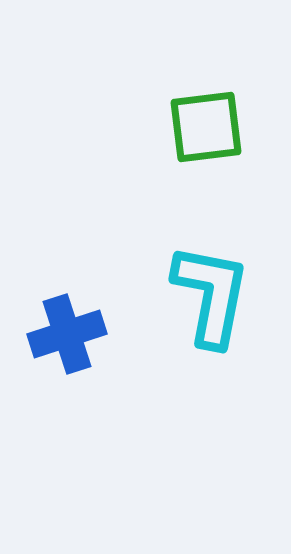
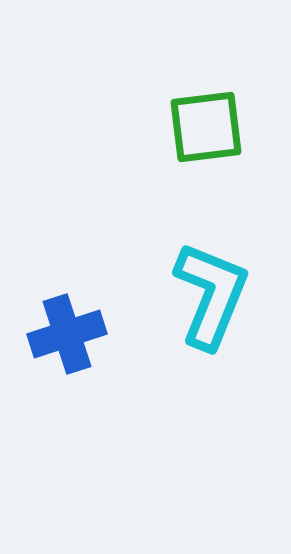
cyan L-shape: rotated 11 degrees clockwise
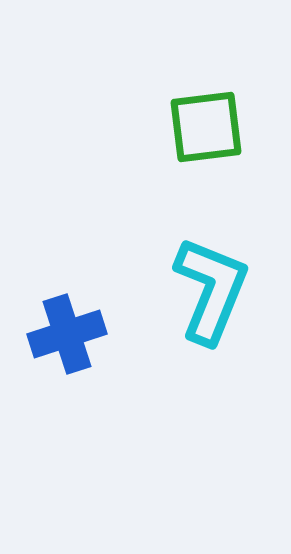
cyan L-shape: moved 5 px up
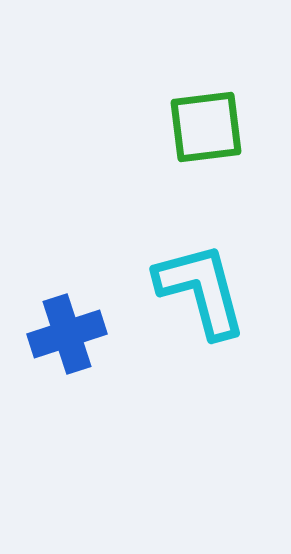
cyan L-shape: moved 10 px left; rotated 37 degrees counterclockwise
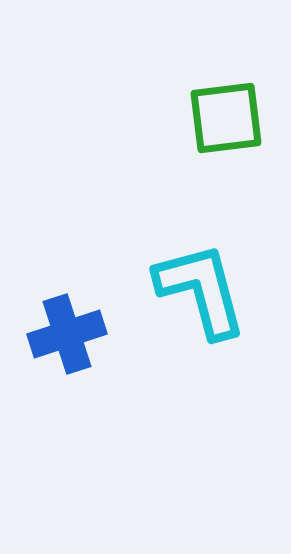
green square: moved 20 px right, 9 px up
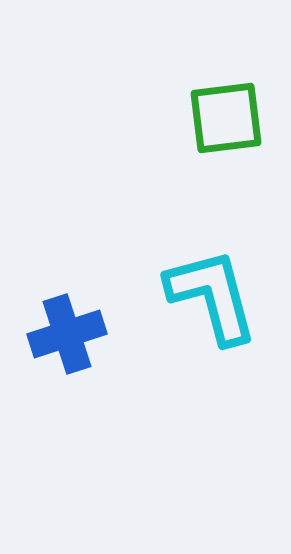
cyan L-shape: moved 11 px right, 6 px down
